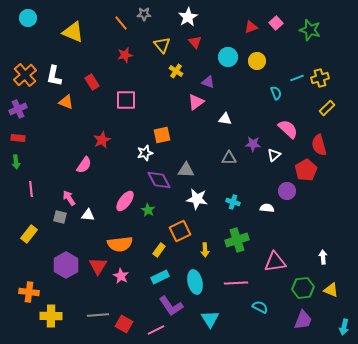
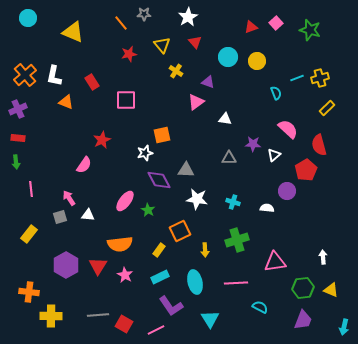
red star at (125, 55): moved 4 px right, 1 px up
gray square at (60, 217): rotated 32 degrees counterclockwise
pink star at (121, 276): moved 4 px right, 1 px up
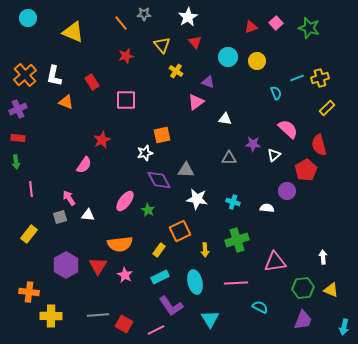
green star at (310, 30): moved 1 px left, 2 px up
red star at (129, 54): moved 3 px left, 2 px down
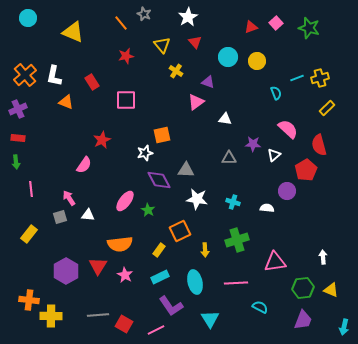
gray star at (144, 14): rotated 24 degrees clockwise
purple hexagon at (66, 265): moved 6 px down
orange cross at (29, 292): moved 8 px down
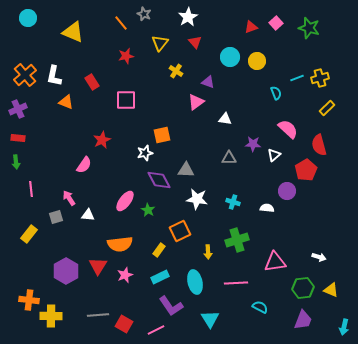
yellow triangle at (162, 45): moved 2 px left, 2 px up; rotated 18 degrees clockwise
cyan circle at (228, 57): moved 2 px right
gray square at (60, 217): moved 4 px left
yellow arrow at (205, 250): moved 3 px right, 2 px down
white arrow at (323, 257): moved 4 px left; rotated 112 degrees clockwise
pink star at (125, 275): rotated 21 degrees clockwise
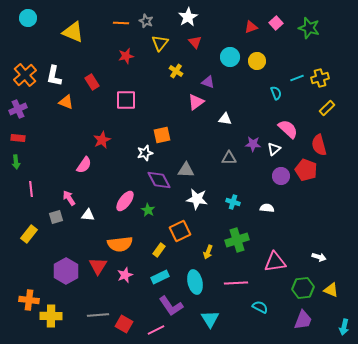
gray star at (144, 14): moved 2 px right, 7 px down
orange line at (121, 23): rotated 49 degrees counterclockwise
white triangle at (274, 155): moved 6 px up
red pentagon at (306, 170): rotated 20 degrees counterclockwise
purple circle at (287, 191): moved 6 px left, 15 px up
yellow arrow at (208, 252): rotated 24 degrees clockwise
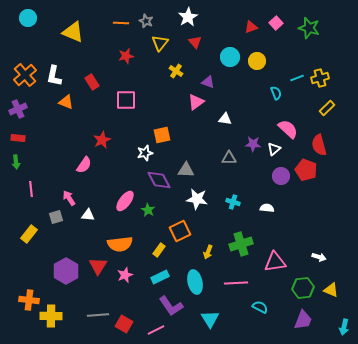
green cross at (237, 240): moved 4 px right, 4 px down
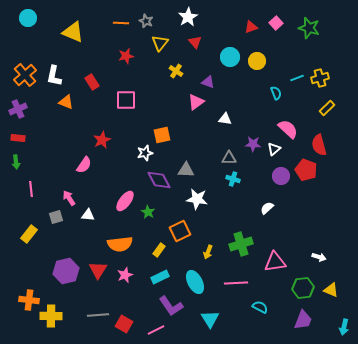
cyan cross at (233, 202): moved 23 px up
white semicircle at (267, 208): rotated 48 degrees counterclockwise
green star at (148, 210): moved 2 px down
red triangle at (98, 266): moved 4 px down
purple hexagon at (66, 271): rotated 15 degrees clockwise
cyan ellipse at (195, 282): rotated 15 degrees counterclockwise
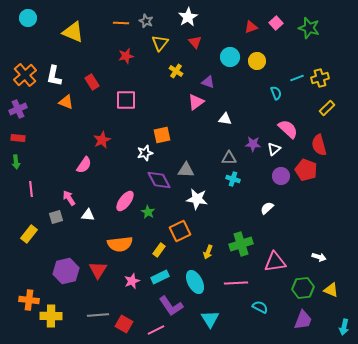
pink star at (125, 275): moved 7 px right, 6 px down
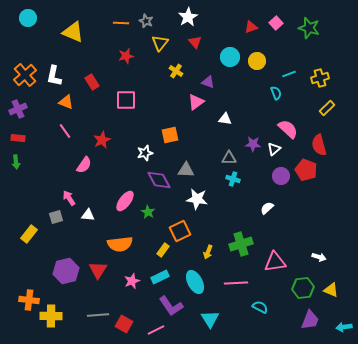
cyan line at (297, 78): moved 8 px left, 4 px up
orange square at (162, 135): moved 8 px right
pink line at (31, 189): moved 34 px right, 58 px up; rotated 28 degrees counterclockwise
yellow rectangle at (159, 250): moved 4 px right
purple trapezoid at (303, 320): moved 7 px right
cyan arrow at (344, 327): rotated 70 degrees clockwise
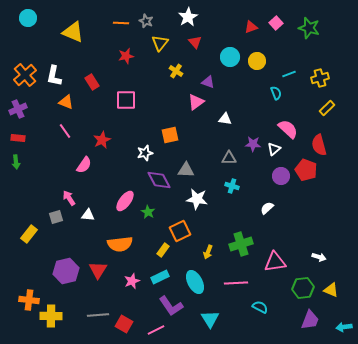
cyan cross at (233, 179): moved 1 px left, 7 px down
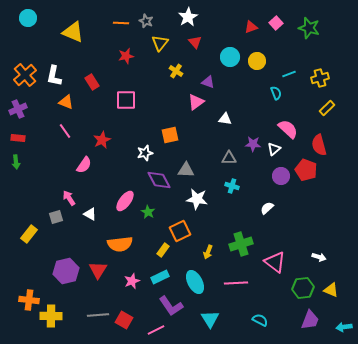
white triangle at (88, 215): moved 2 px right, 1 px up; rotated 24 degrees clockwise
pink triangle at (275, 262): rotated 45 degrees clockwise
cyan semicircle at (260, 307): moved 13 px down
red square at (124, 324): moved 4 px up
